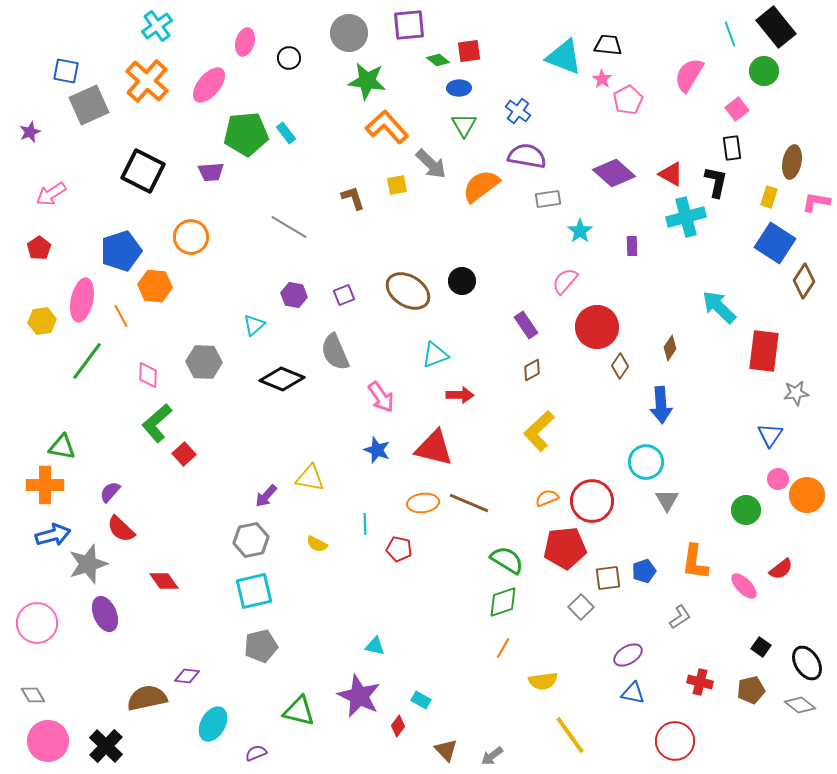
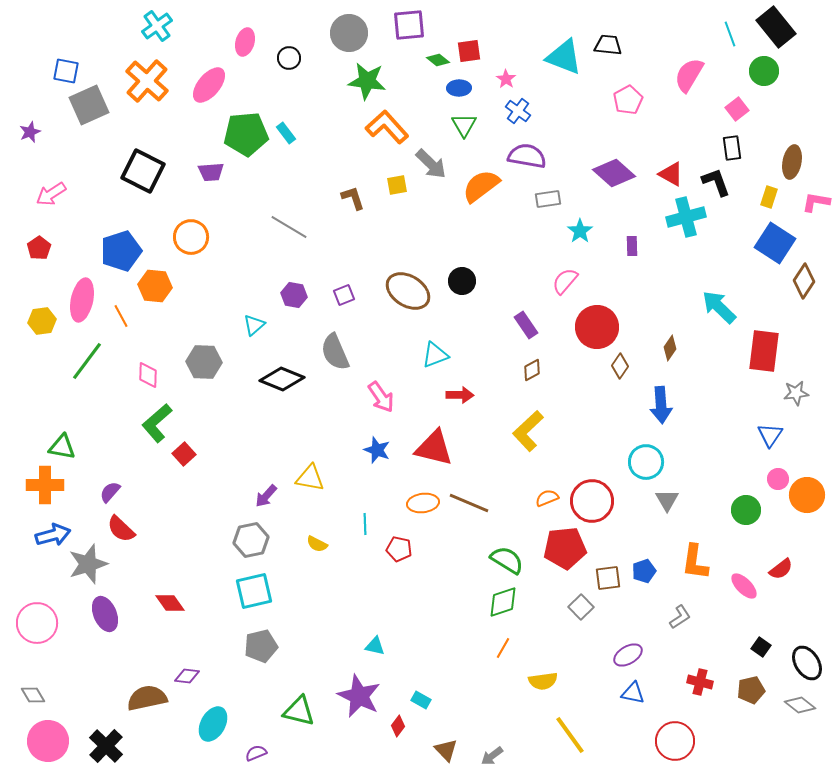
pink star at (602, 79): moved 96 px left
black L-shape at (716, 182): rotated 32 degrees counterclockwise
yellow L-shape at (539, 431): moved 11 px left
red diamond at (164, 581): moved 6 px right, 22 px down
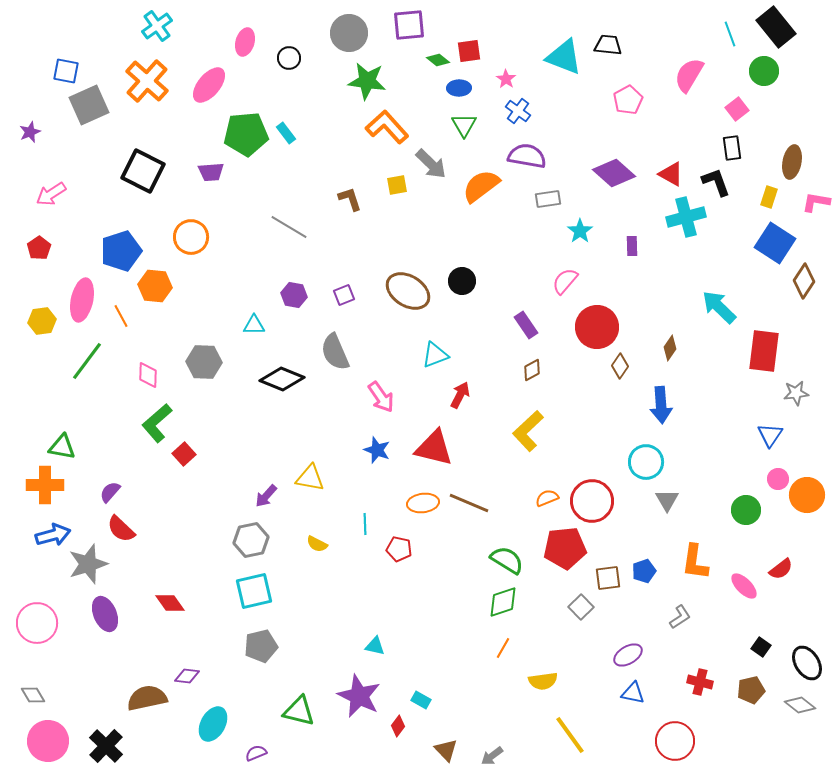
brown L-shape at (353, 198): moved 3 px left, 1 px down
cyan triangle at (254, 325): rotated 40 degrees clockwise
red arrow at (460, 395): rotated 64 degrees counterclockwise
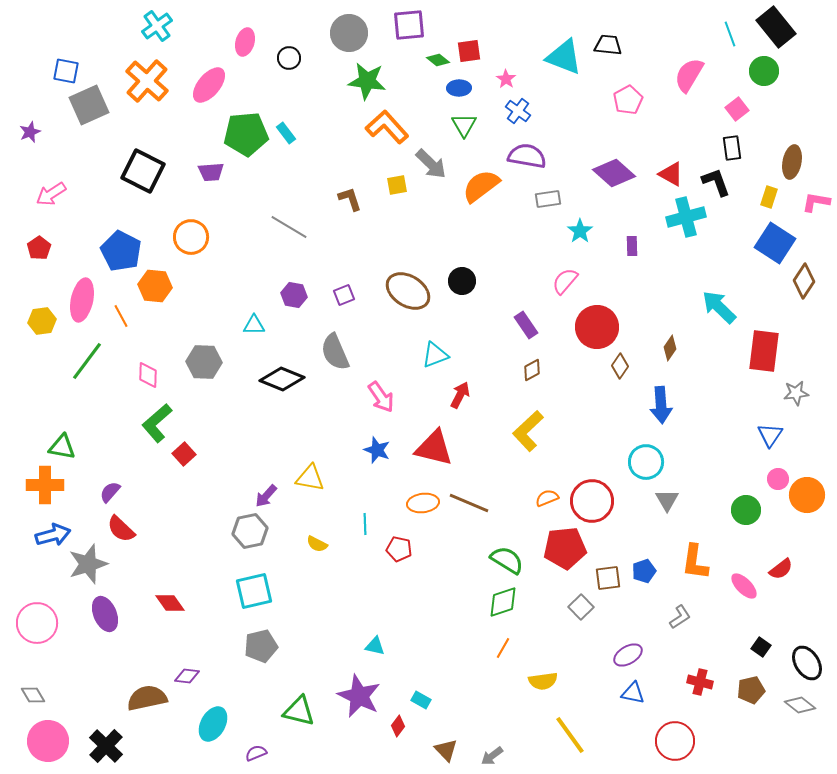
blue pentagon at (121, 251): rotated 27 degrees counterclockwise
gray hexagon at (251, 540): moved 1 px left, 9 px up
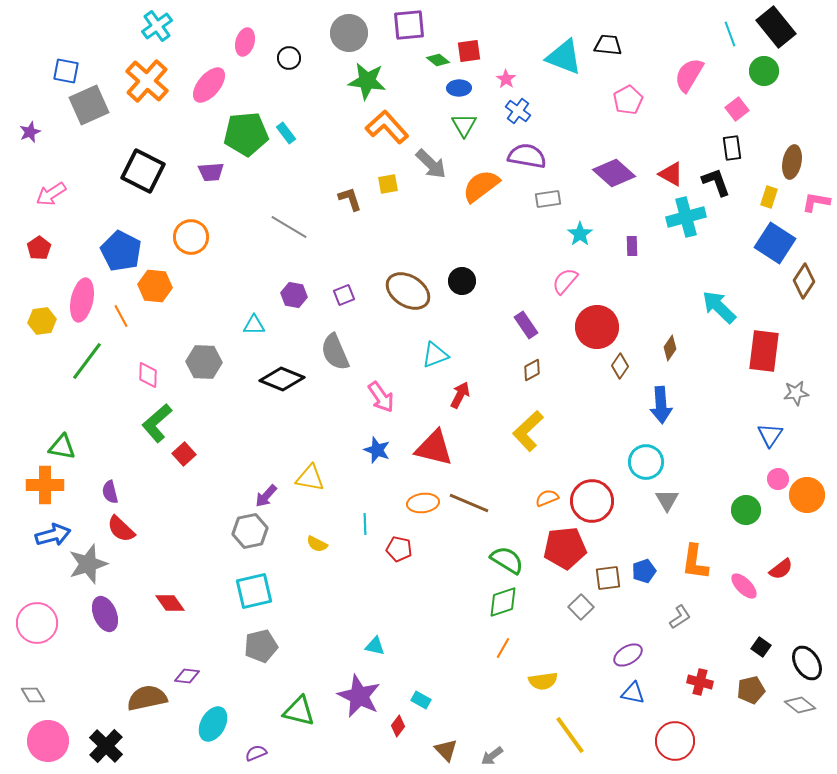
yellow square at (397, 185): moved 9 px left, 1 px up
cyan star at (580, 231): moved 3 px down
purple semicircle at (110, 492): rotated 55 degrees counterclockwise
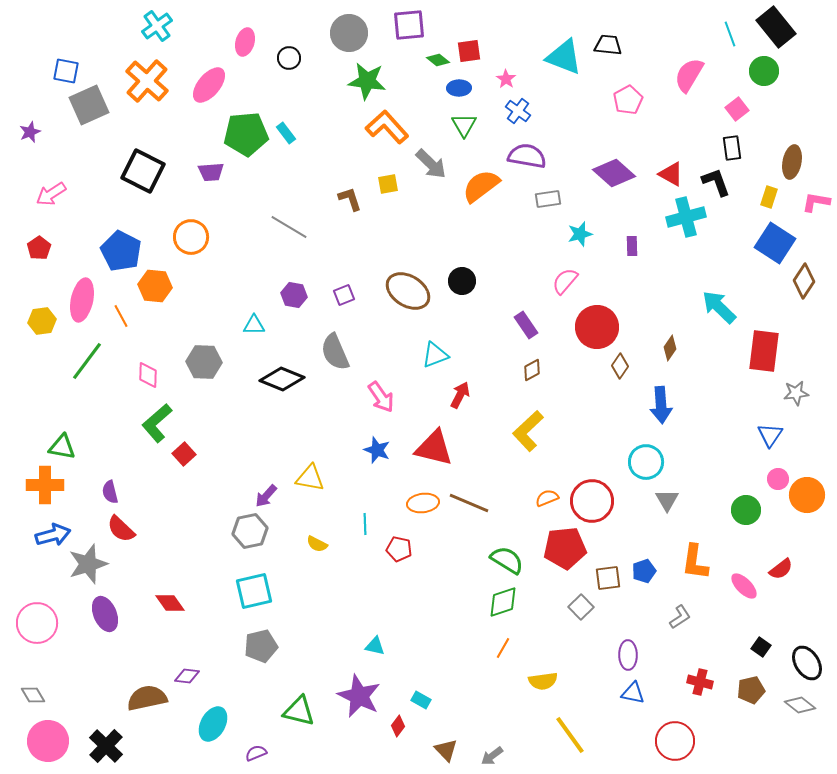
cyan star at (580, 234): rotated 20 degrees clockwise
purple ellipse at (628, 655): rotated 60 degrees counterclockwise
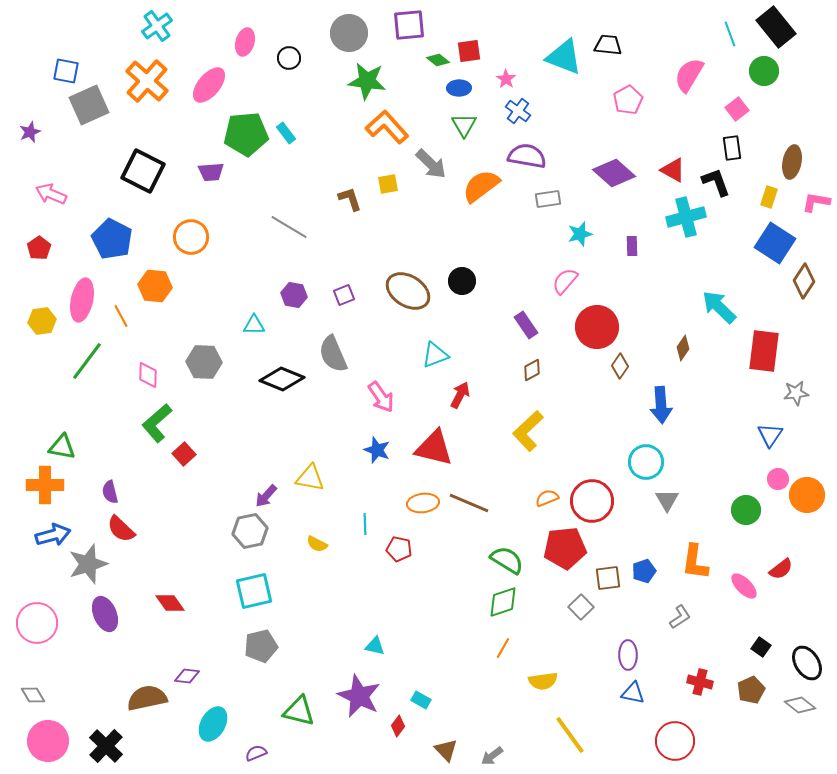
red triangle at (671, 174): moved 2 px right, 4 px up
pink arrow at (51, 194): rotated 56 degrees clockwise
blue pentagon at (121, 251): moved 9 px left, 12 px up
brown diamond at (670, 348): moved 13 px right
gray semicircle at (335, 352): moved 2 px left, 2 px down
brown pentagon at (751, 690): rotated 12 degrees counterclockwise
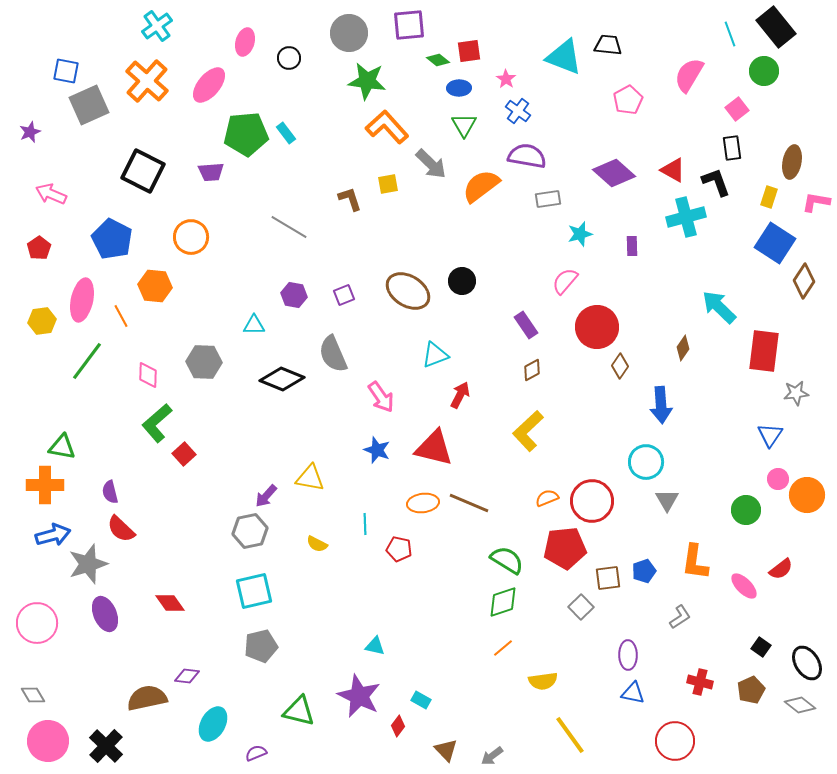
orange line at (503, 648): rotated 20 degrees clockwise
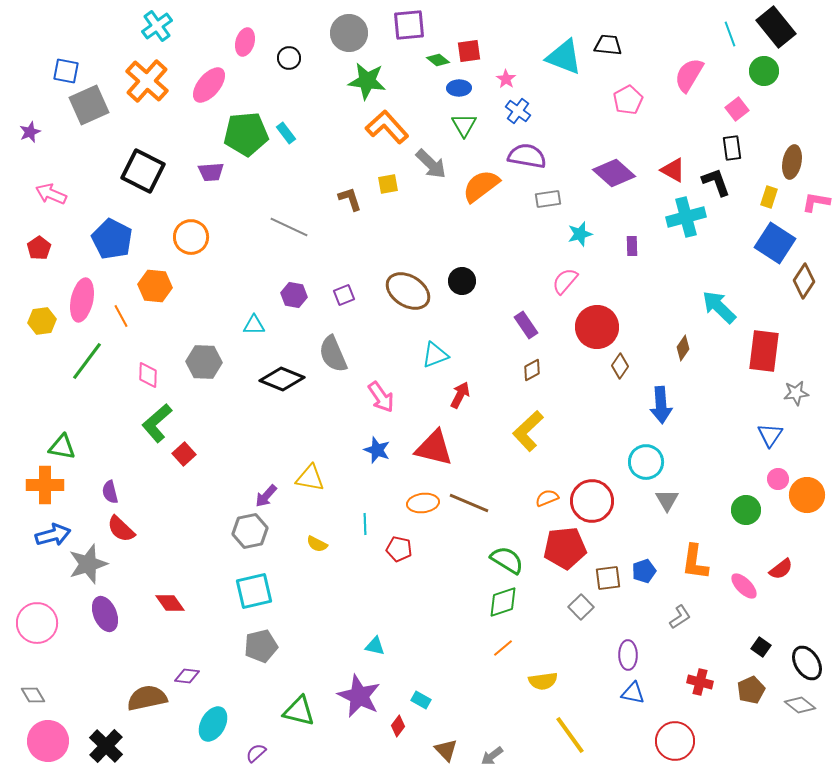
gray line at (289, 227): rotated 6 degrees counterclockwise
purple semicircle at (256, 753): rotated 20 degrees counterclockwise
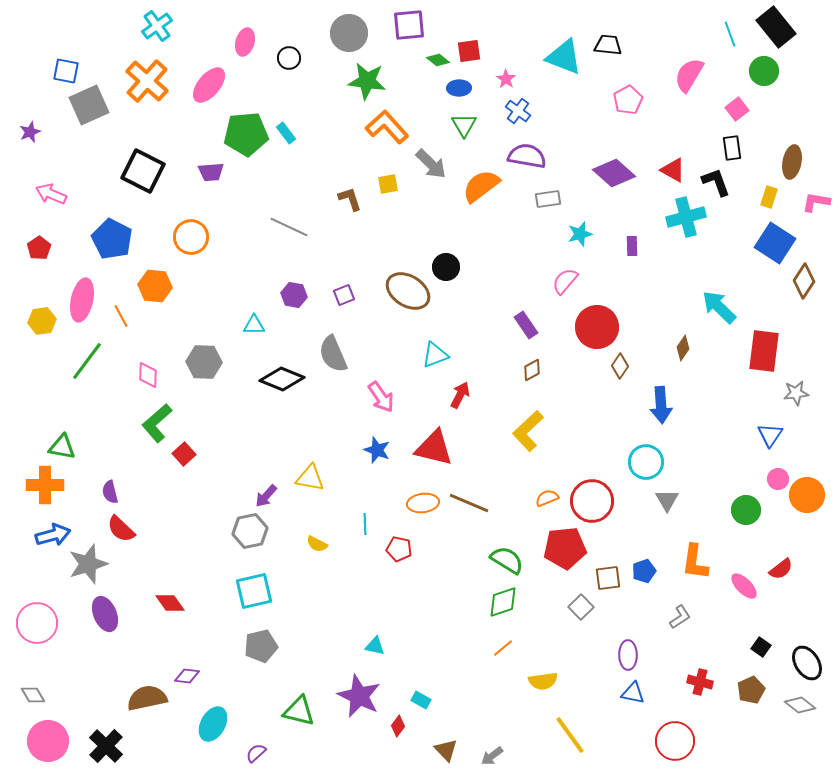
black circle at (462, 281): moved 16 px left, 14 px up
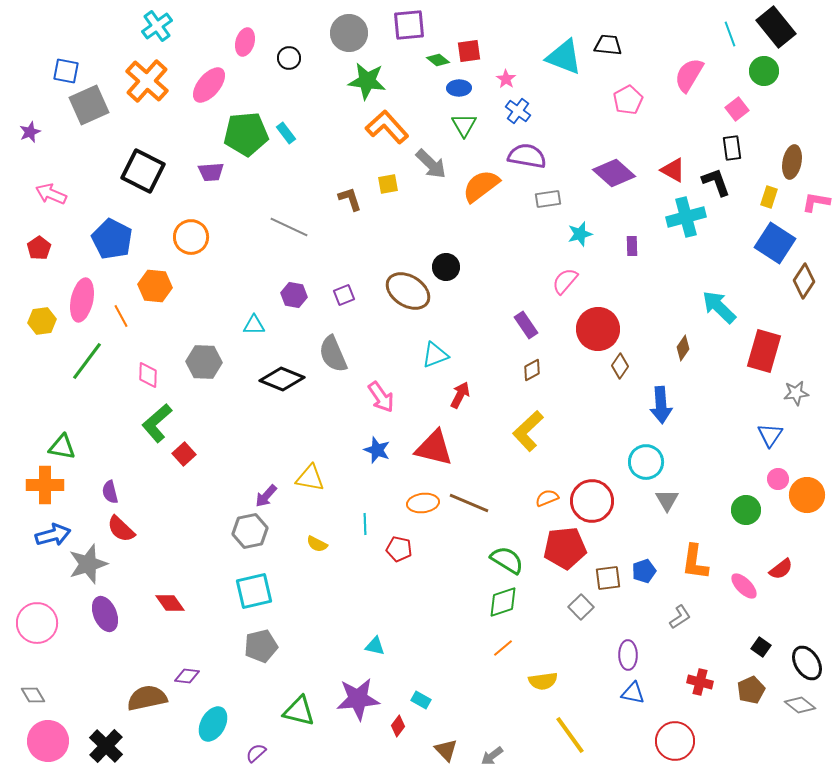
red circle at (597, 327): moved 1 px right, 2 px down
red rectangle at (764, 351): rotated 9 degrees clockwise
purple star at (359, 696): moved 1 px left, 3 px down; rotated 30 degrees counterclockwise
